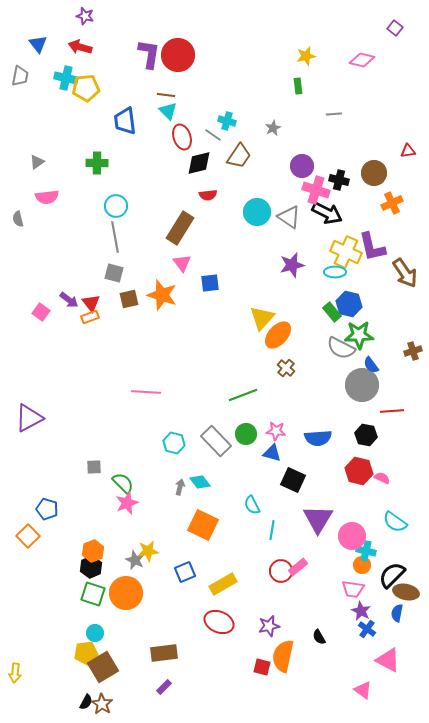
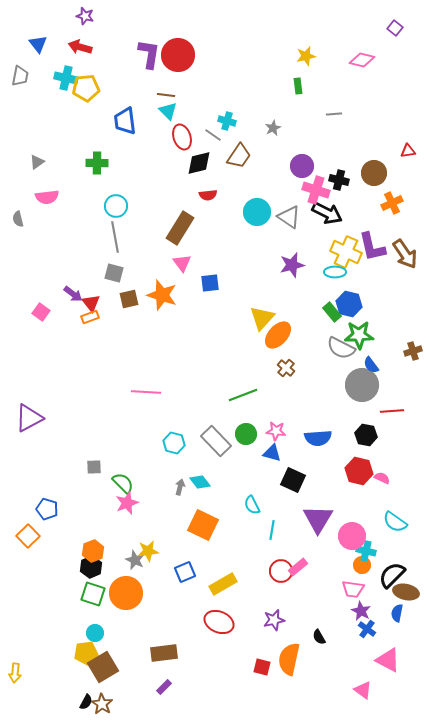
brown arrow at (405, 273): moved 19 px up
purple arrow at (69, 300): moved 4 px right, 6 px up
purple star at (269, 626): moved 5 px right, 6 px up
orange semicircle at (283, 656): moved 6 px right, 3 px down
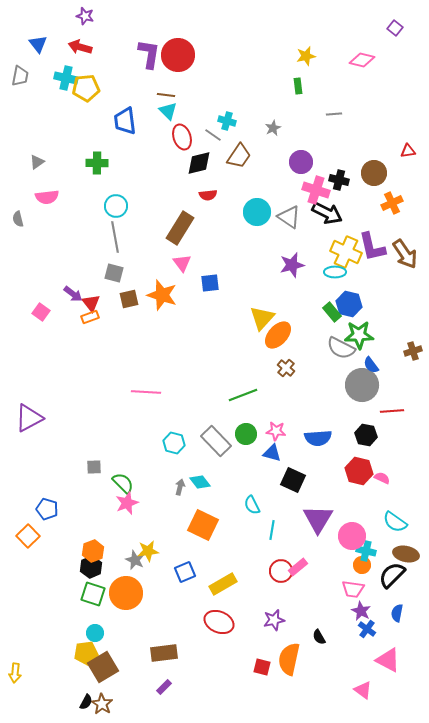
purple circle at (302, 166): moved 1 px left, 4 px up
brown ellipse at (406, 592): moved 38 px up
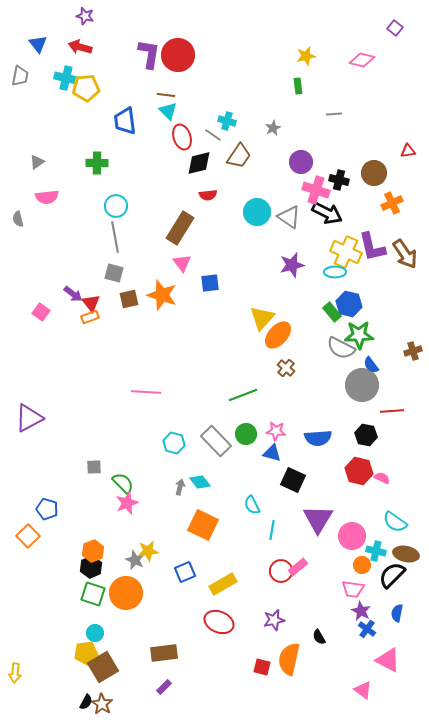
cyan cross at (366, 551): moved 10 px right
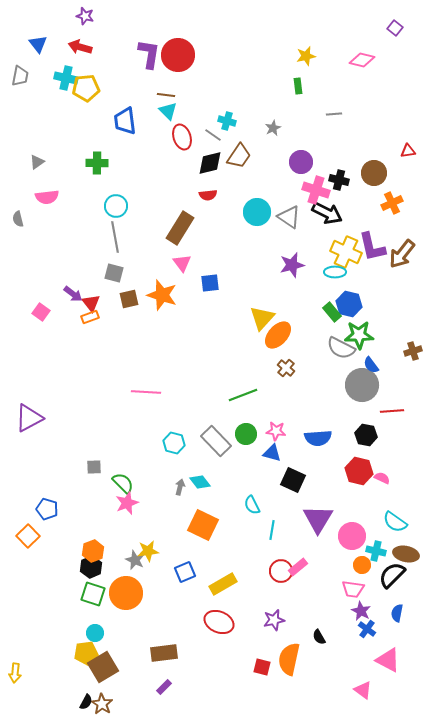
black diamond at (199, 163): moved 11 px right
brown arrow at (405, 254): moved 3 px left; rotated 72 degrees clockwise
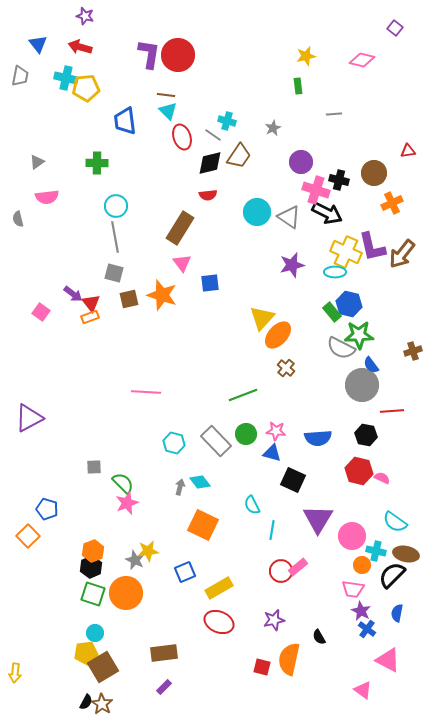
yellow rectangle at (223, 584): moved 4 px left, 4 px down
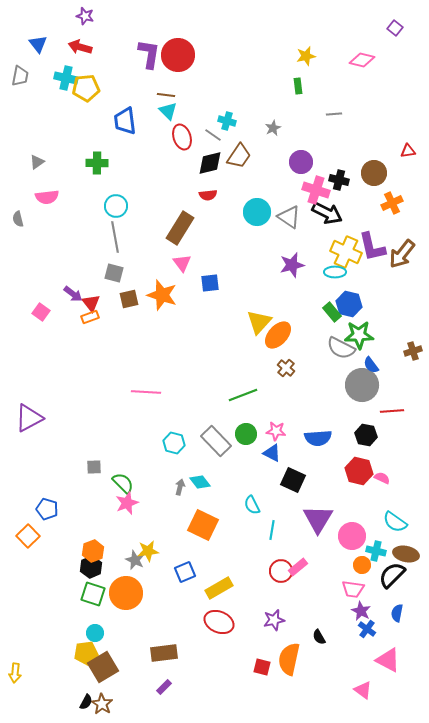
yellow triangle at (262, 318): moved 3 px left, 4 px down
blue triangle at (272, 453): rotated 12 degrees clockwise
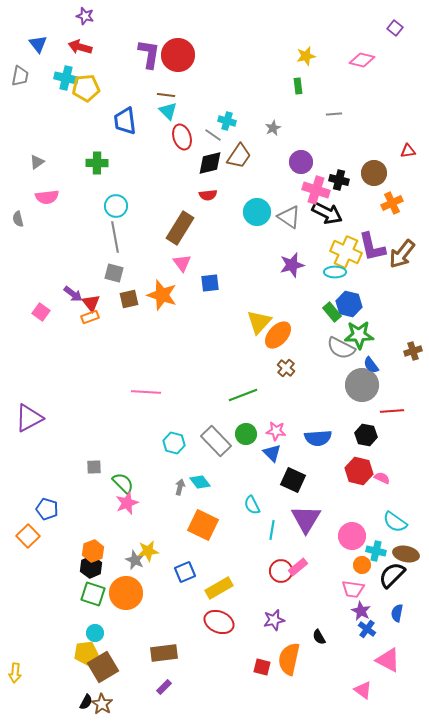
blue triangle at (272, 453): rotated 18 degrees clockwise
purple triangle at (318, 519): moved 12 px left
